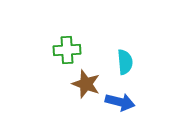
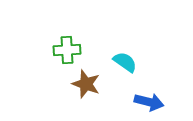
cyan semicircle: rotated 50 degrees counterclockwise
blue arrow: moved 29 px right
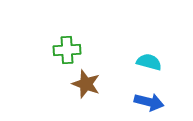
cyan semicircle: moved 24 px right; rotated 20 degrees counterclockwise
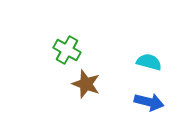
green cross: rotated 32 degrees clockwise
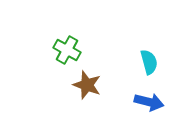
cyan semicircle: rotated 60 degrees clockwise
brown star: moved 1 px right, 1 px down
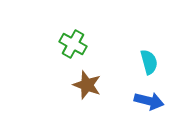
green cross: moved 6 px right, 6 px up
blue arrow: moved 1 px up
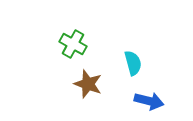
cyan semicircle: moved 16 px left, 1 px down
brown star: moved 1 px right, 1 px up
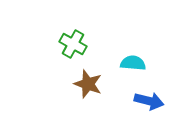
cyan semicircle: rotated 70 degrees counterclockwise
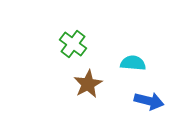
green cross: rotated 8 degrees clockwise
brown star: rotated 24 degrees clockwise
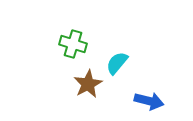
green cross: rotated 20 degrees counterclockwise
cyan semicircle: moved 16 px left; rotated 55 degrees counterclockwise
